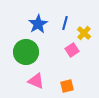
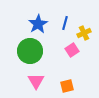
yellow cross: rotated 24 degrees clockwise
green circle: moved 4 px right, 1 px up
pink triangle: rotated 36 degrees clockwise
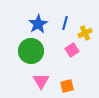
yellow cross: moved 1 px right
green circle: moved 1 px right
pink triangle: moved 5 px right
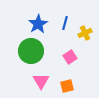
pink square: moved 2 px left, 7 px down
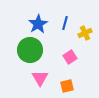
green circle: moved 1 px left, 1 px up
pink triangle: moved 1 px left, 3 px up
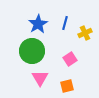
green circle: moved 2 px right, 1 px down
pink square: moved 2 px down
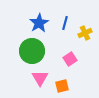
blue star: moved 1 px right, 1 px up
orange square: moved 5 px left
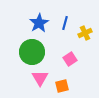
green circle: moved 1 px down
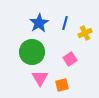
orange square: moved 1 px up
